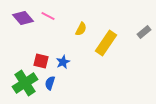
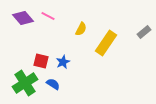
blue semicircle: moved 3 px right, 1 px down; rotated 104 degrees clockwise
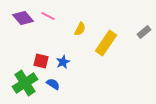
yellow semicircle: moved 1 px left
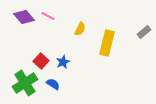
purple diamond: moved 1 px right, 1 px up
yellow rectangle: moved 1 px right; rotated 20 degrees counterclockwise
red square: rotated 28 degrees clockwise
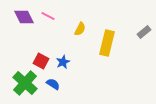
purple diamond: rotated 15 degrees clockwise
red square: rotated 14 degrees counterclockwise
green cross: rotated 15 degrees counterclockwise
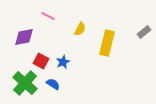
purple diamond: moved 20 px down; rotated 75 degrees counterclockwise
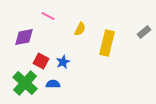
blue semicircle: rotated 32 degrees counterclockwise
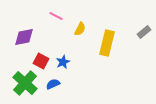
pink line: moved 8 px right
blue semicircle: rotated 24 degrees counterclockwise
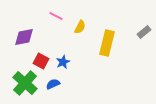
yellow semicircle: moved 2 px up
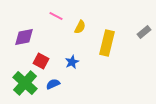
blue star: moved 9 px right
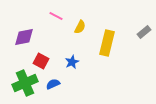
green cross: rotated 25 degrees clockwise
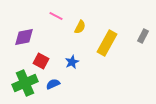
gray rectangle: moved 1 px left, 4 px down; rotated 24 degrees counterclockwise
yellow rectangle: rotated 15 degrees clockwise
